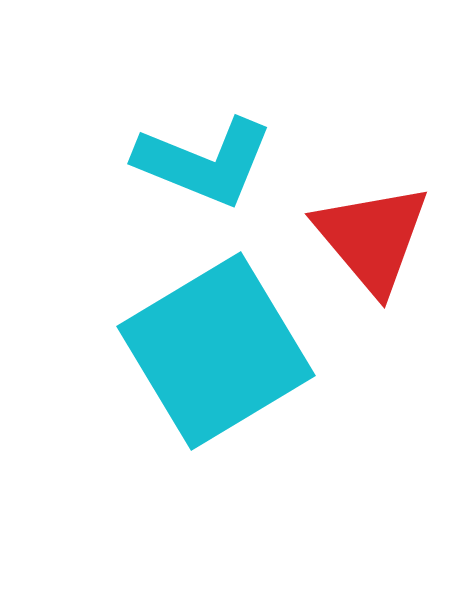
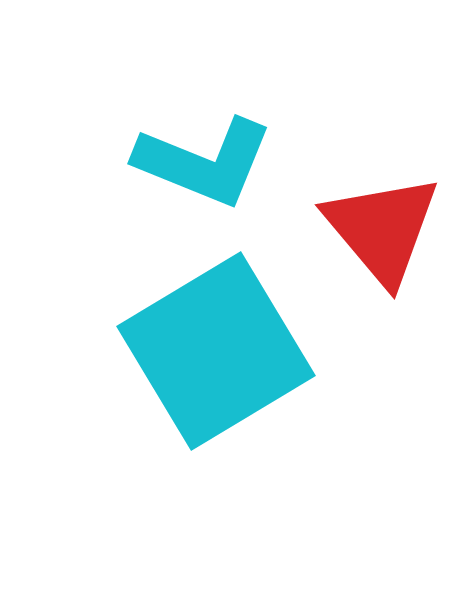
red triangle: moved 10 px right, 9 px up
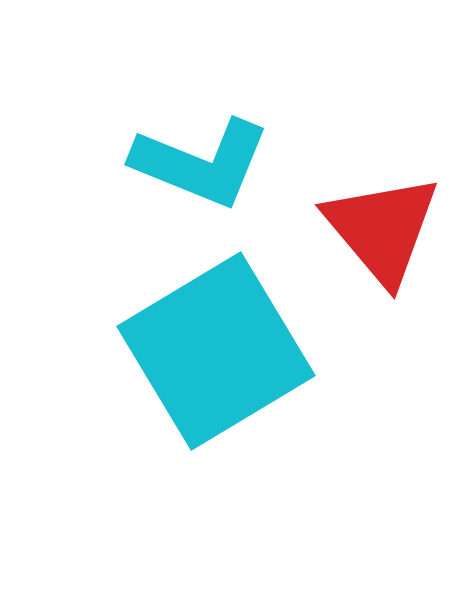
cyan L-shape: moved 3 px left, 1 px down
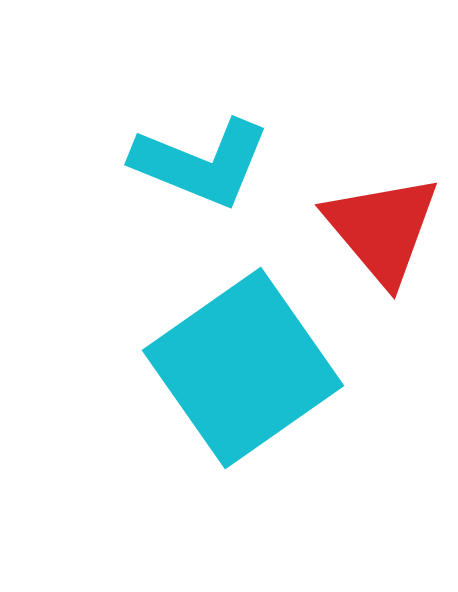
cyan square: moved 27 px right, 17 px down; rotated 4 degrees counterclockwise
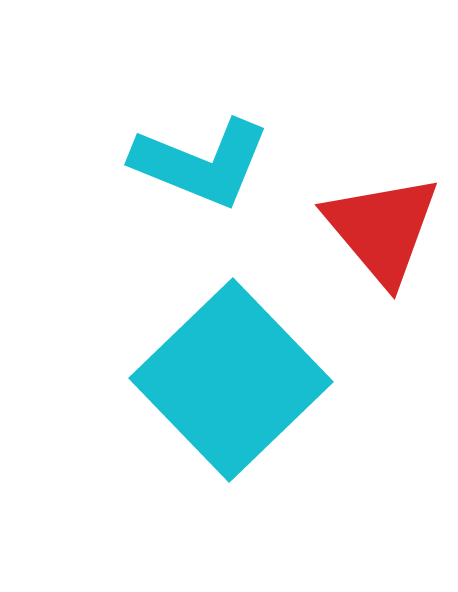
cyan square: moved 12 px left, 12 px down; rotated 9 degrees counterclockwise
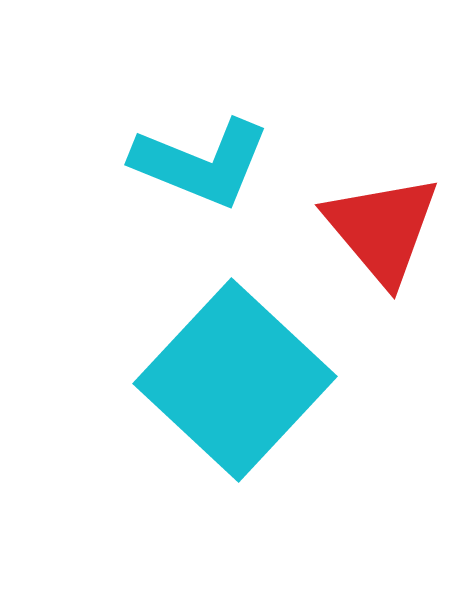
cyan square: moved 4 px right; rotated 3 degrees counterclockwise
